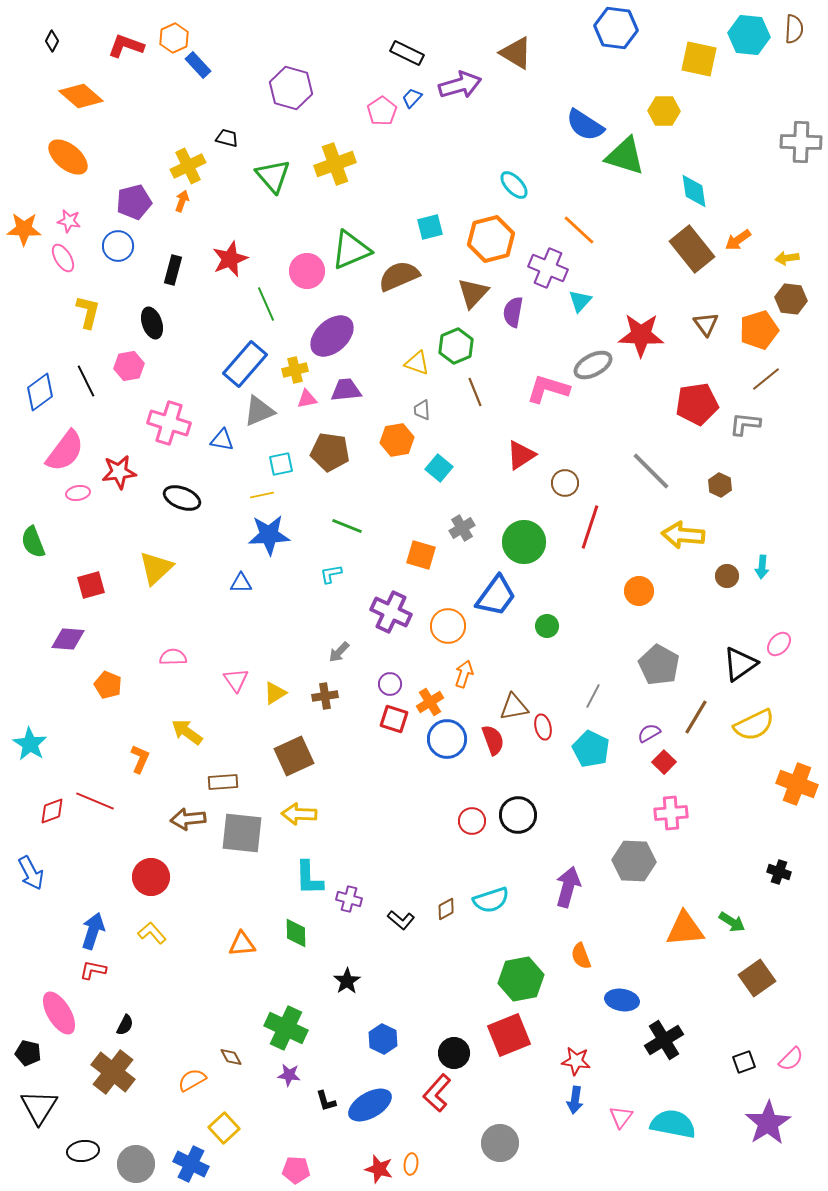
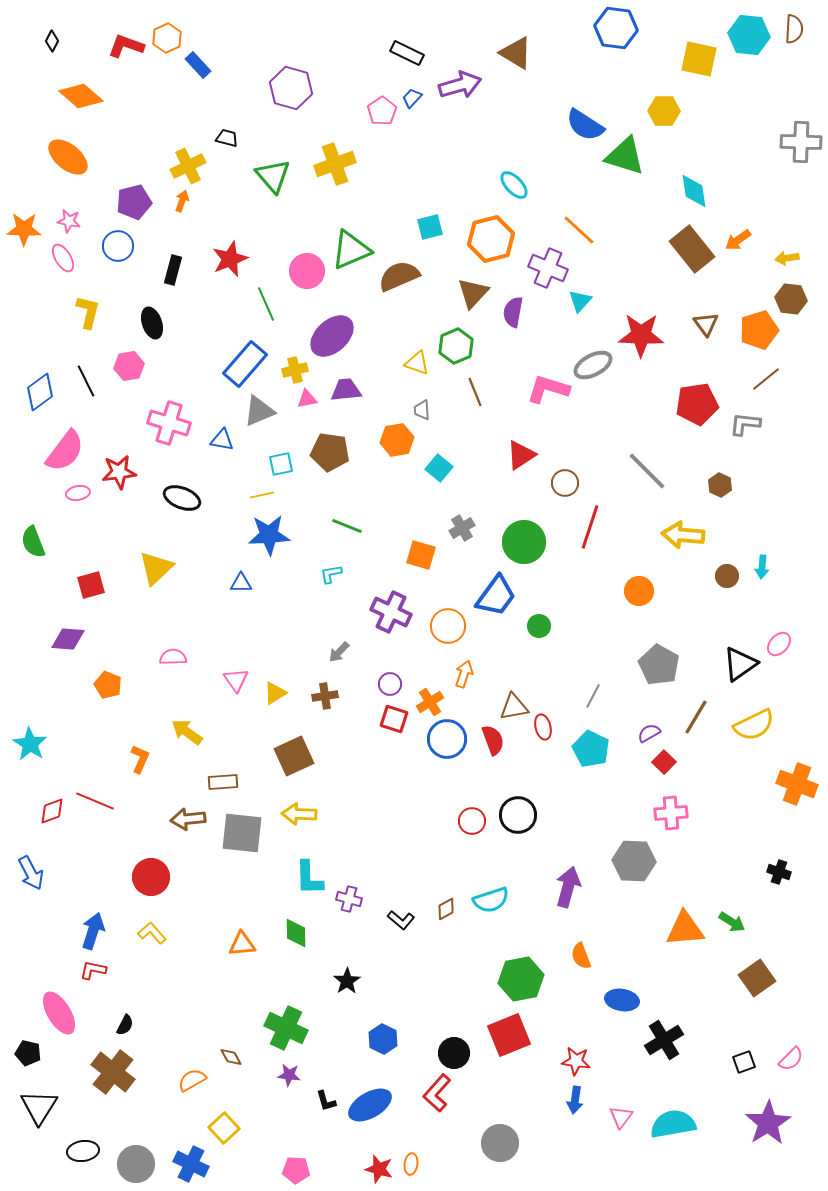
orange hexagon at (174, 38): moved 7 px left
gray line at (651, 471): moved 4 px left
green circle at (547, 626): moved 8 px left
cyan semicircle at (673, 1124): rotated 21 degrees counterclockwise
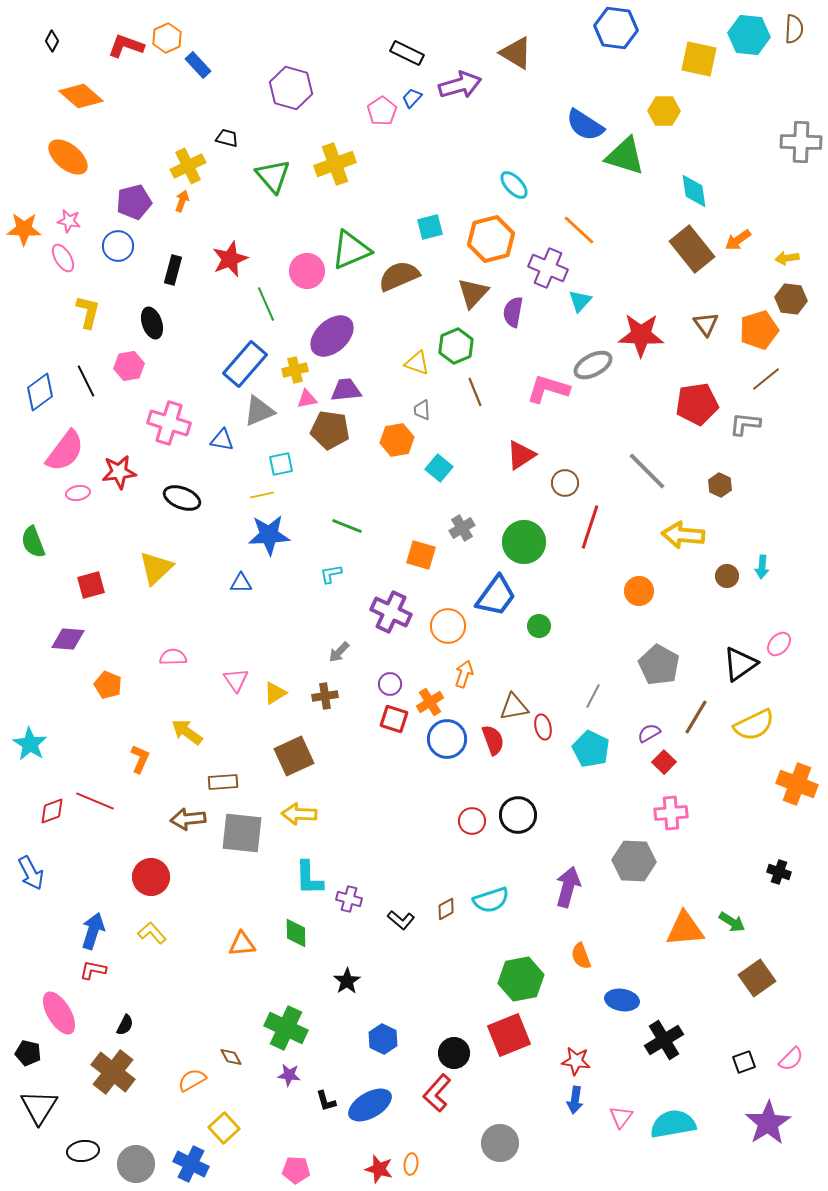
brown pentagon at (330, 452): moved 22 px up
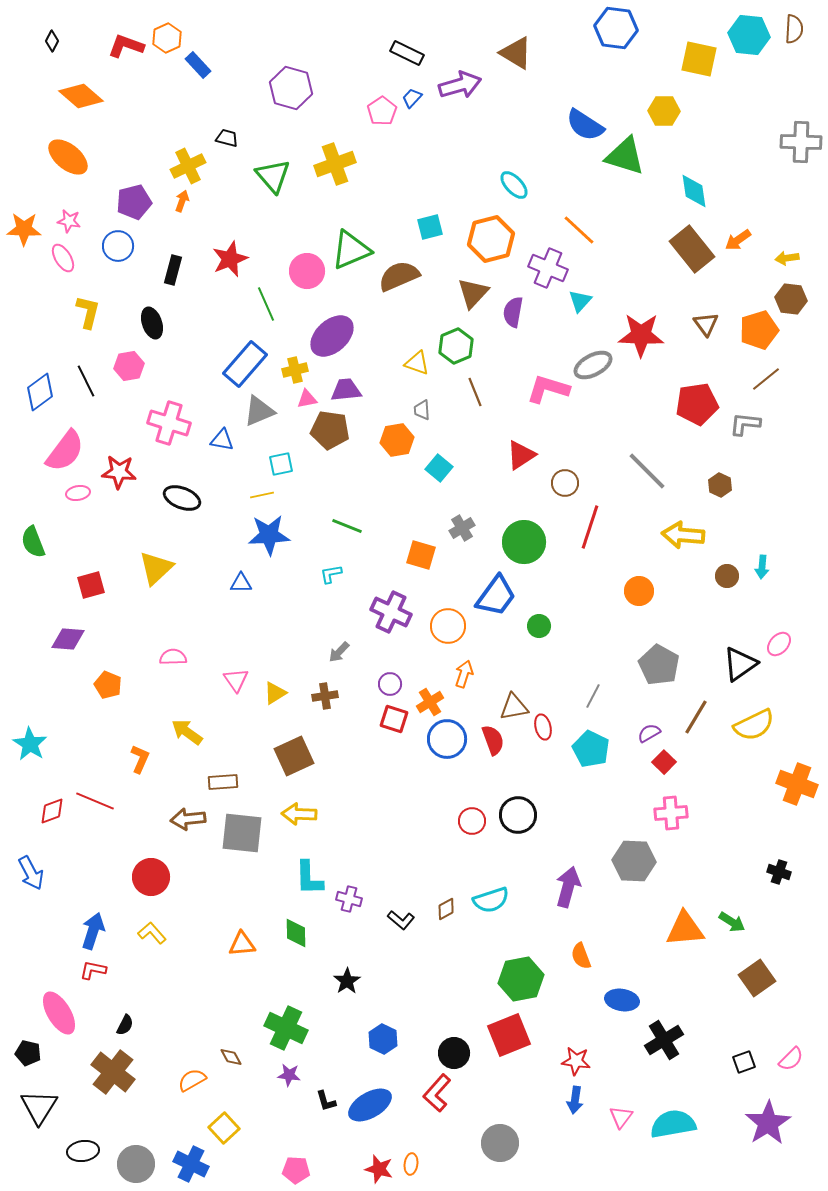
red star at (119, 472): rotated 12 degrees clockwise
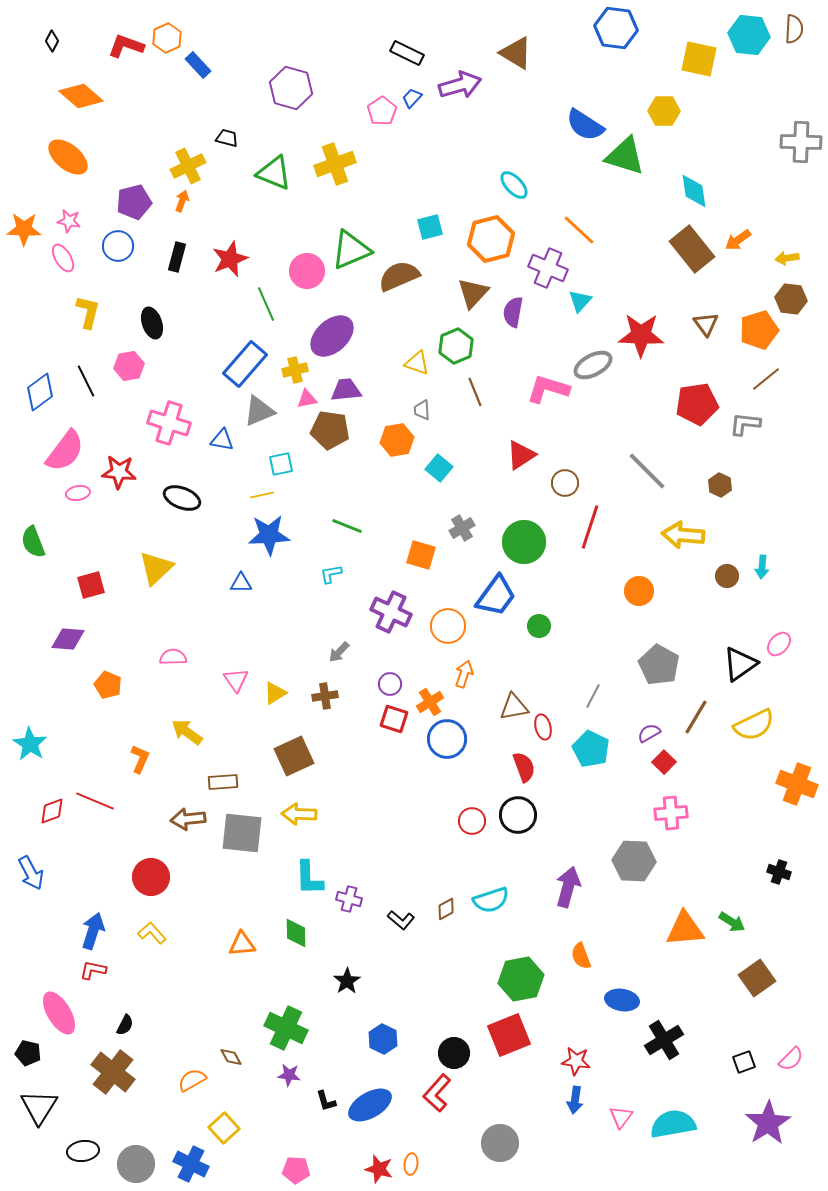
green triangle at (273, 176): moved 1 px right, 3 px up; rotated 27 degrees counterclockwise
black rectangle at (173, 270): moved 4 px right, 13 px up
red semicircle at (493, 740): moved 31 px right, 27 px down
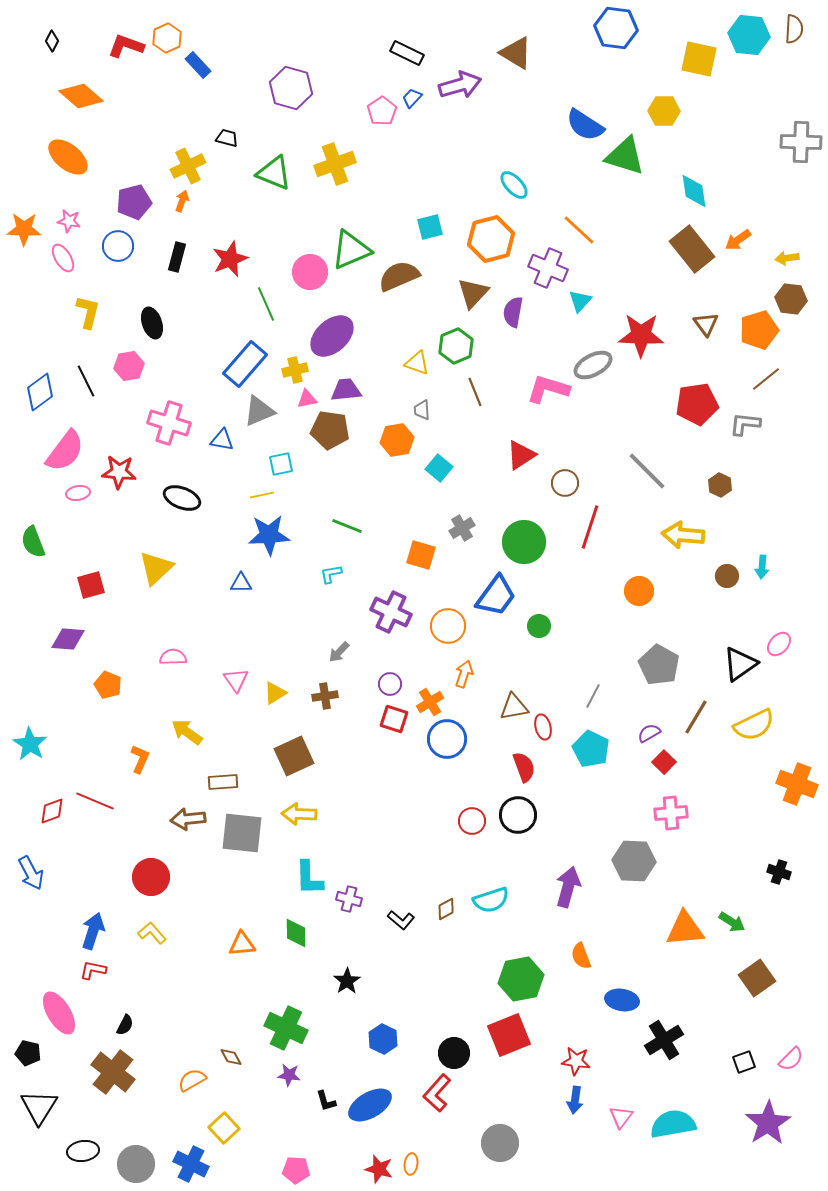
pink circle at (307, 271): moved 3 px right, 1 px down
